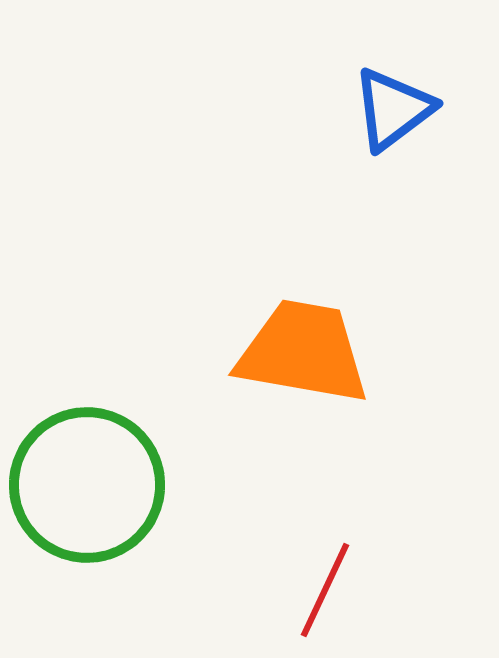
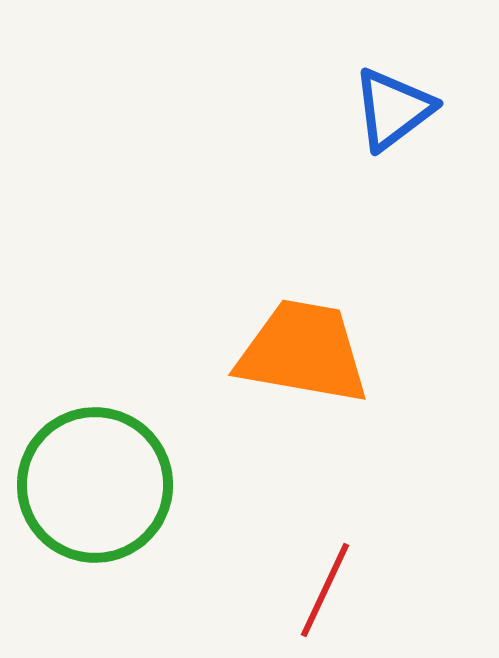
green circle: moved 8 px right
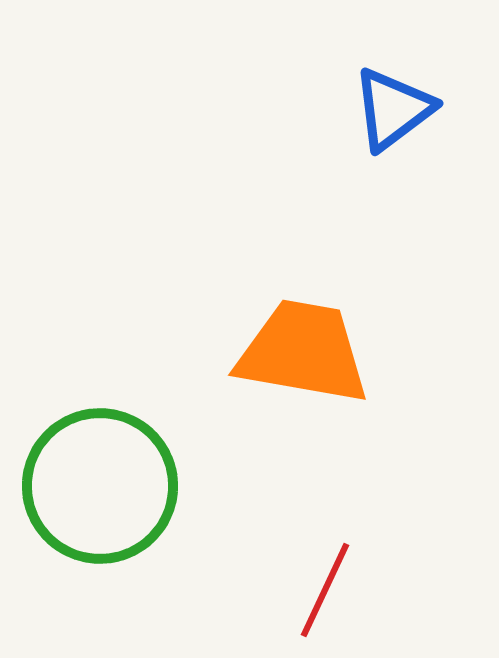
green circle: moved 5 px right, 1 px down
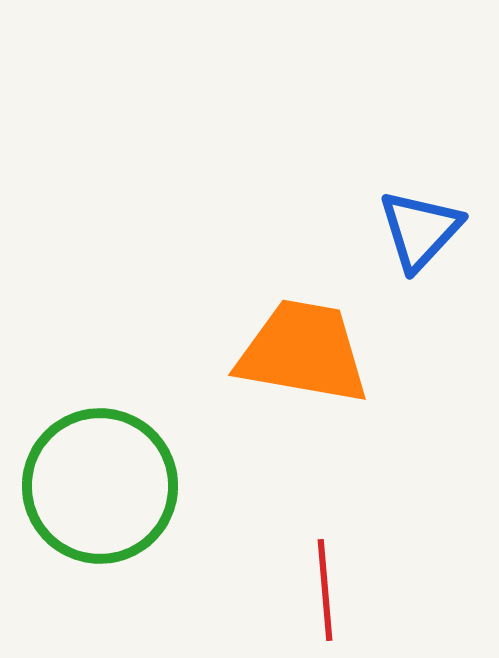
blue triangle: moved 27 px right, 121 px down; rotated 10 degrees counterclockwise
red line: rotated 30 degrees counterclockwise
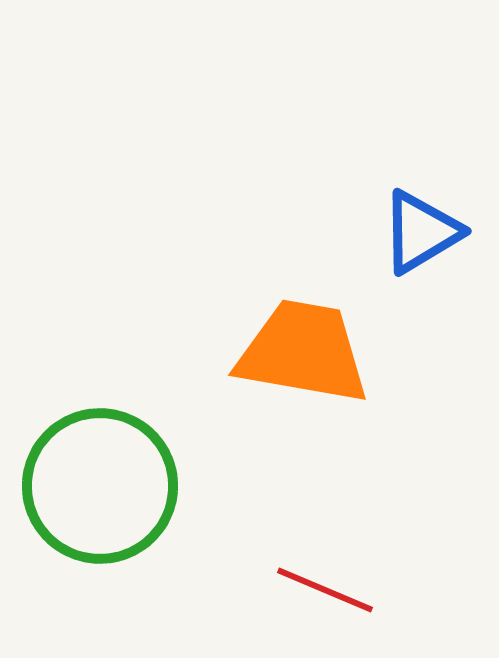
blue triangle: moved 1 px right, 2 px down; rotated 16 degrees clockwise
red line: rotated 62 degrees counterclockwise
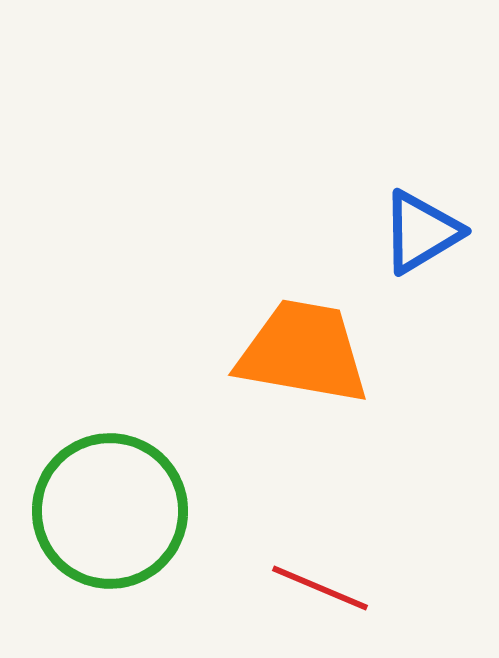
green circle: moved 10 px right, 25 px down
red line: moved 5 px left, 2 px up
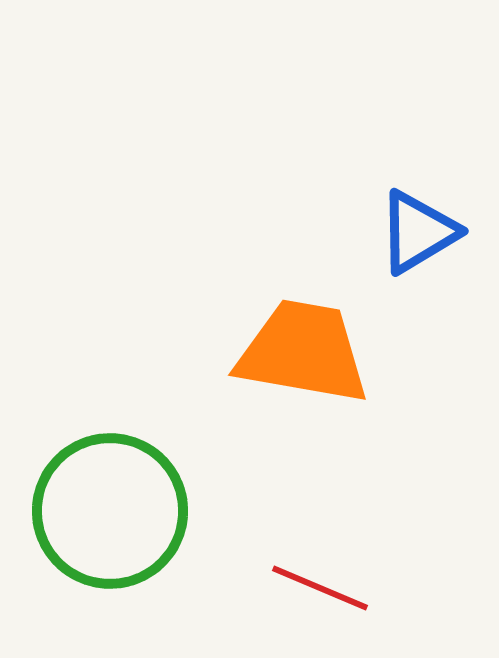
blue triangle: moved 3 px left
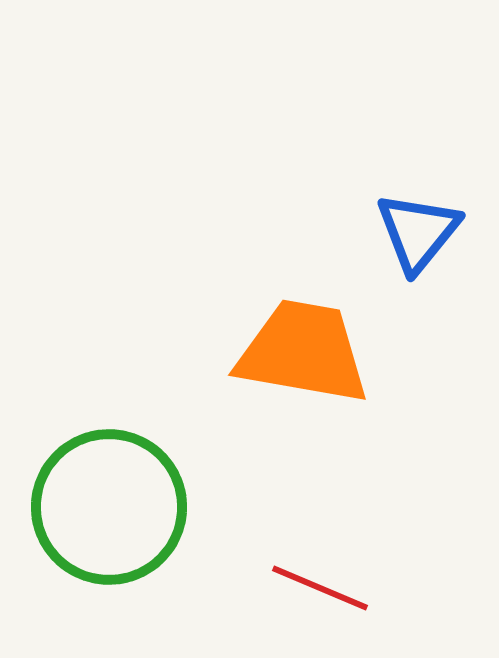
blue triangle: rotated 20 degrees counterclockwise
green circle: moved 1 px left, 4 px up
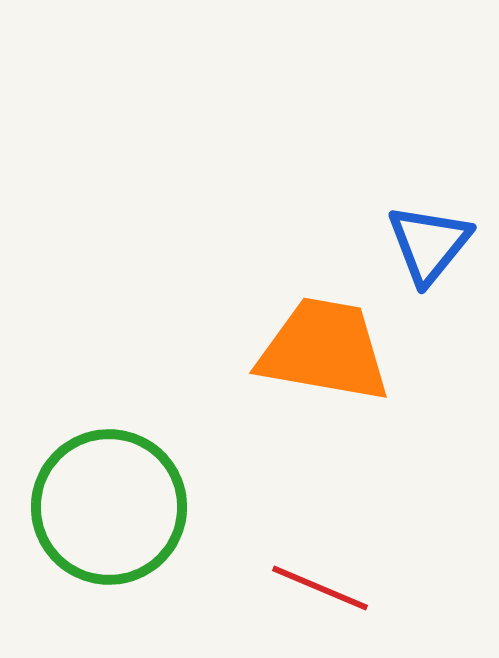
blue triangle: moved 11 px right, 12 px down
orange trapezoid: moved 21 px right, 2 px up
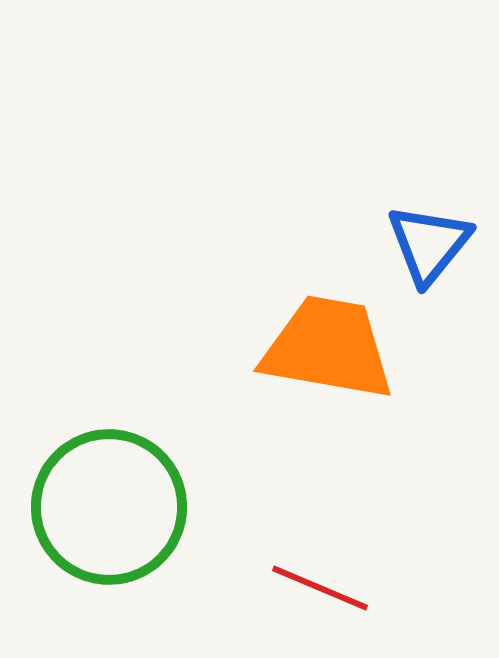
orange trapezoid: moved 4 px right, 2 px up
